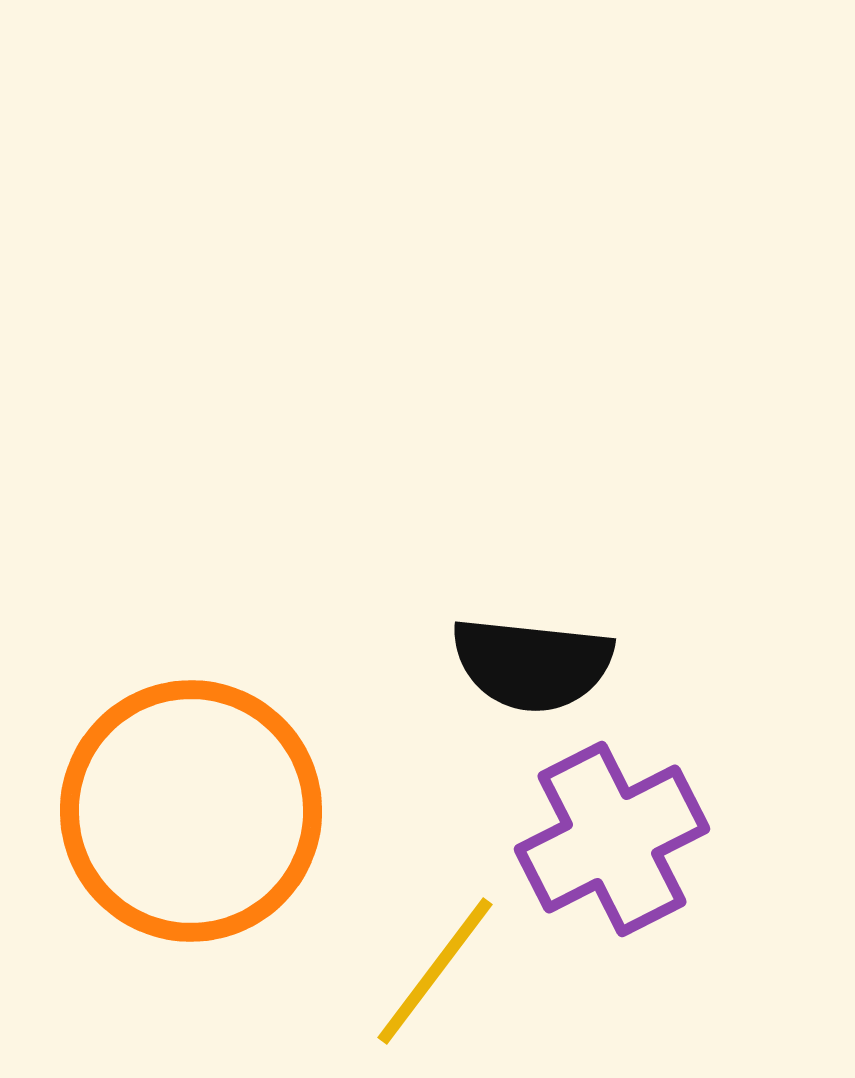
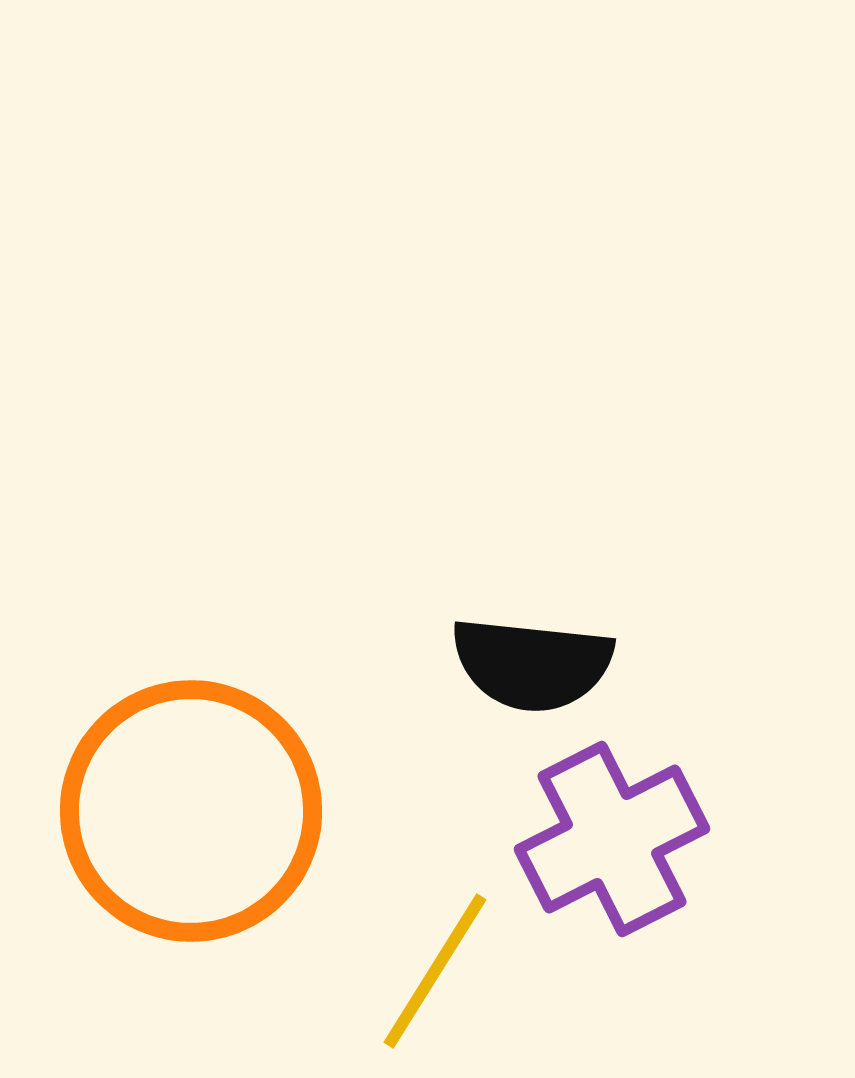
yellow line: rotated 5 degrees counterclockwise
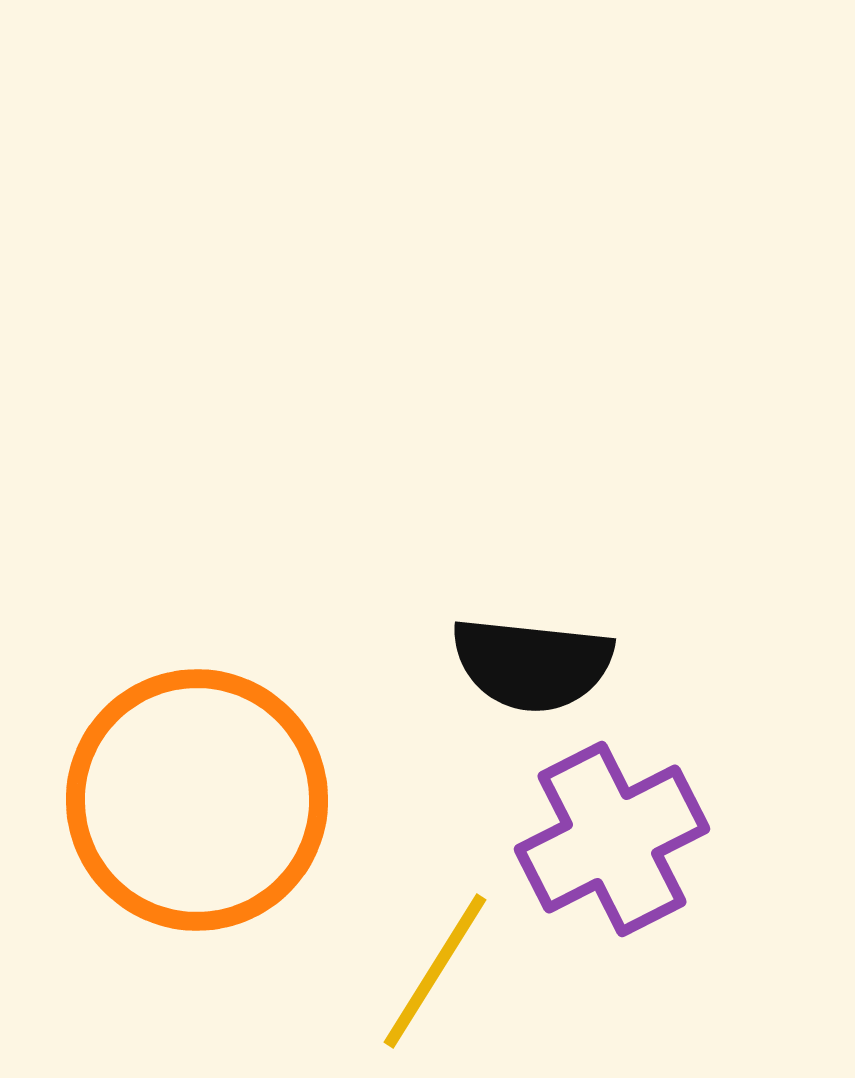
orange circle: moved 6 px right, 11 px up
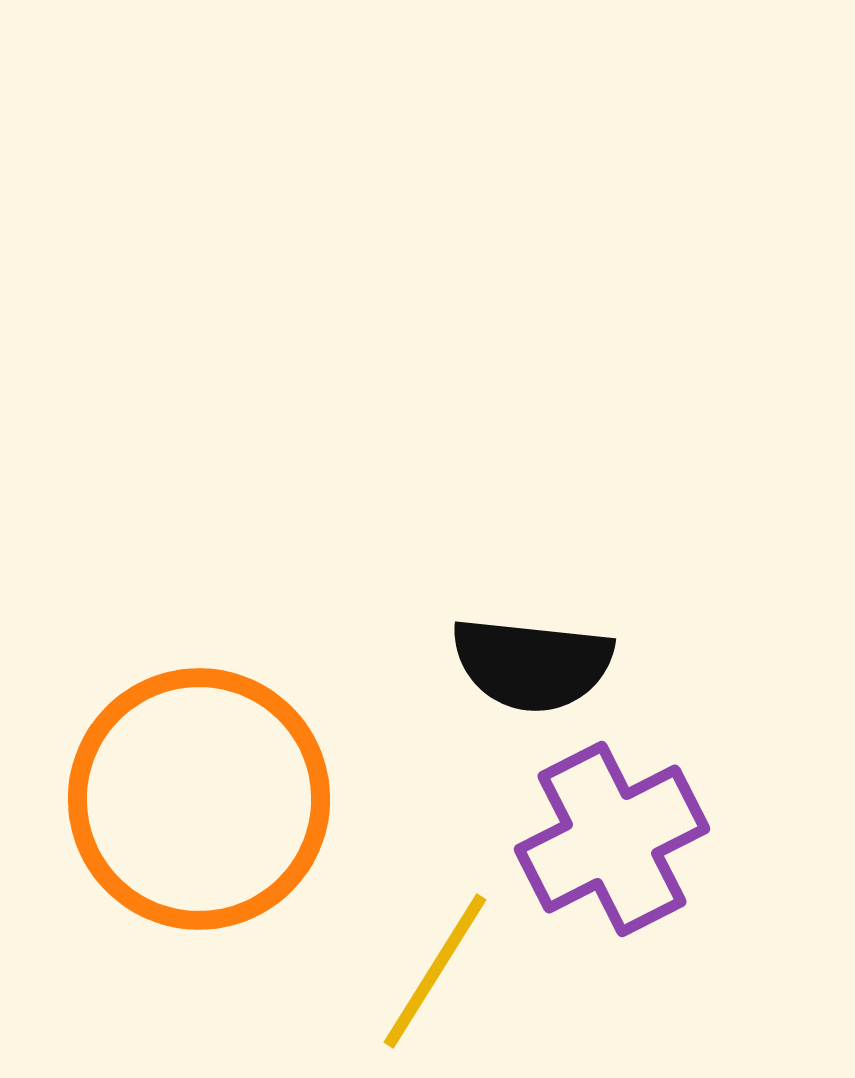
orange circle: moved 2 px right, 1 px up
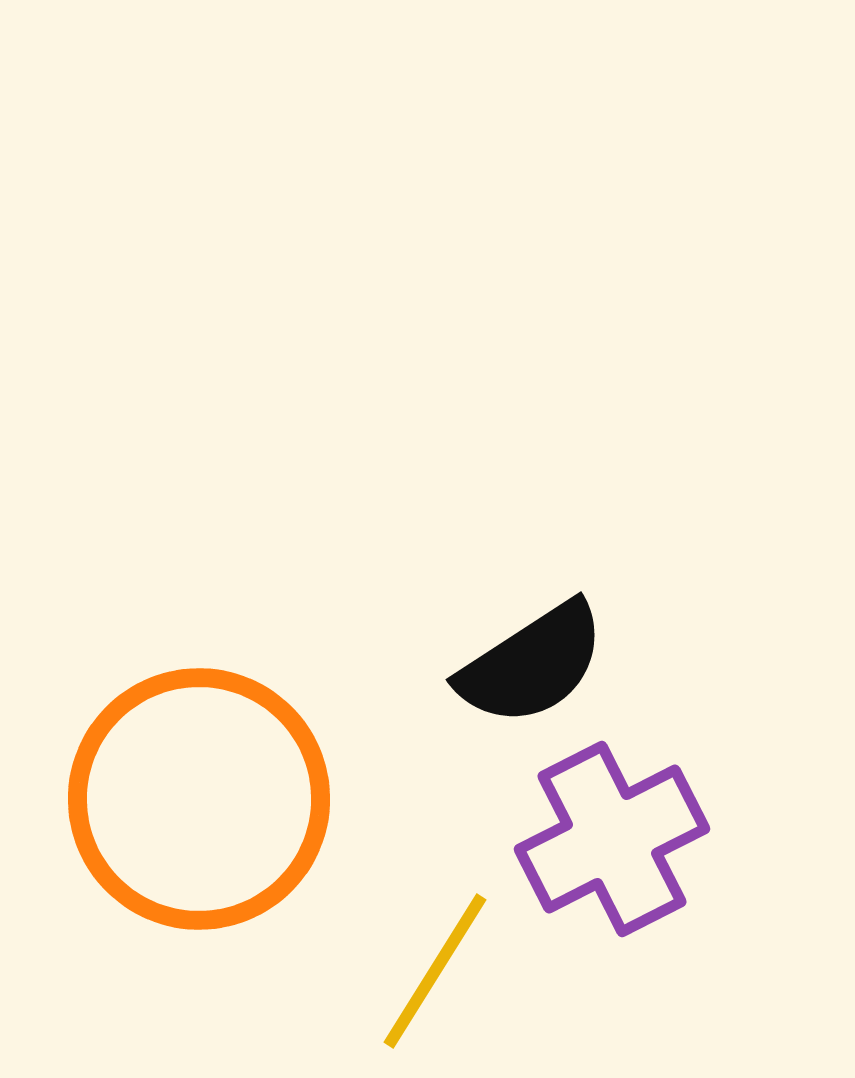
black semicircle: rotated 39 degrees counterclockwise
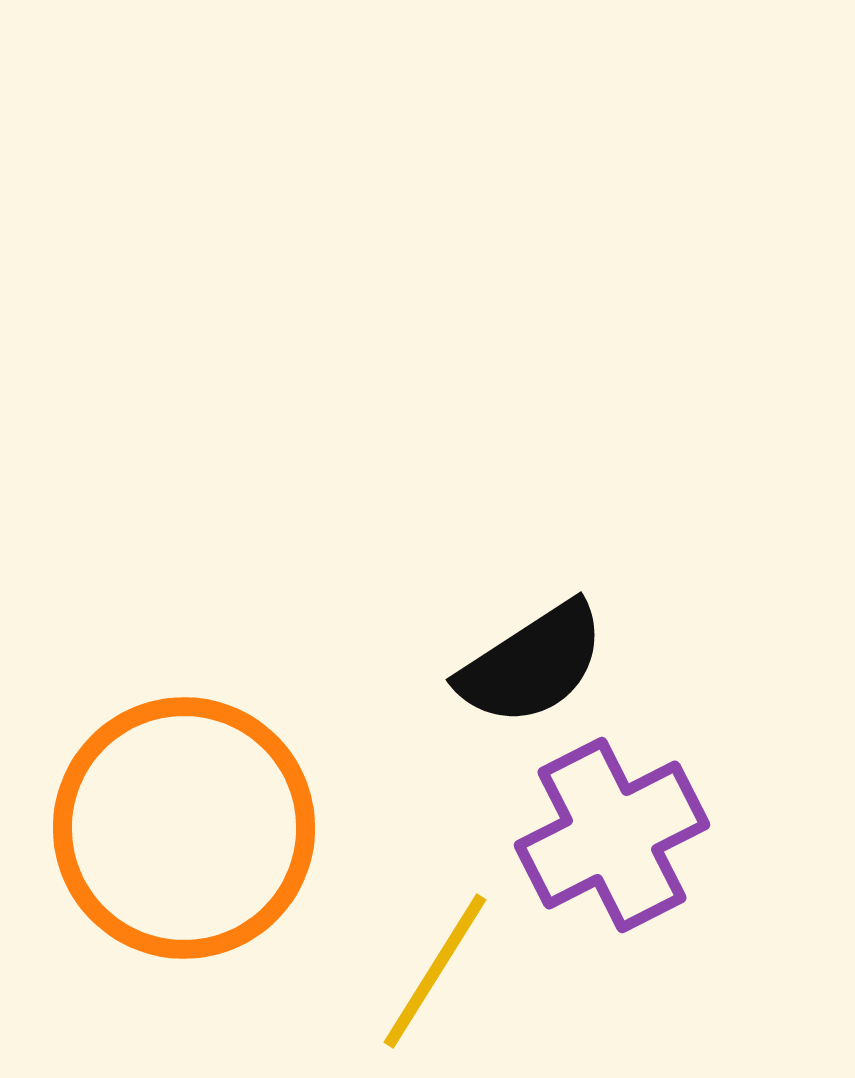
orange circle: moved 15 px left, 29 px down
purple cross: moved 4 px up
